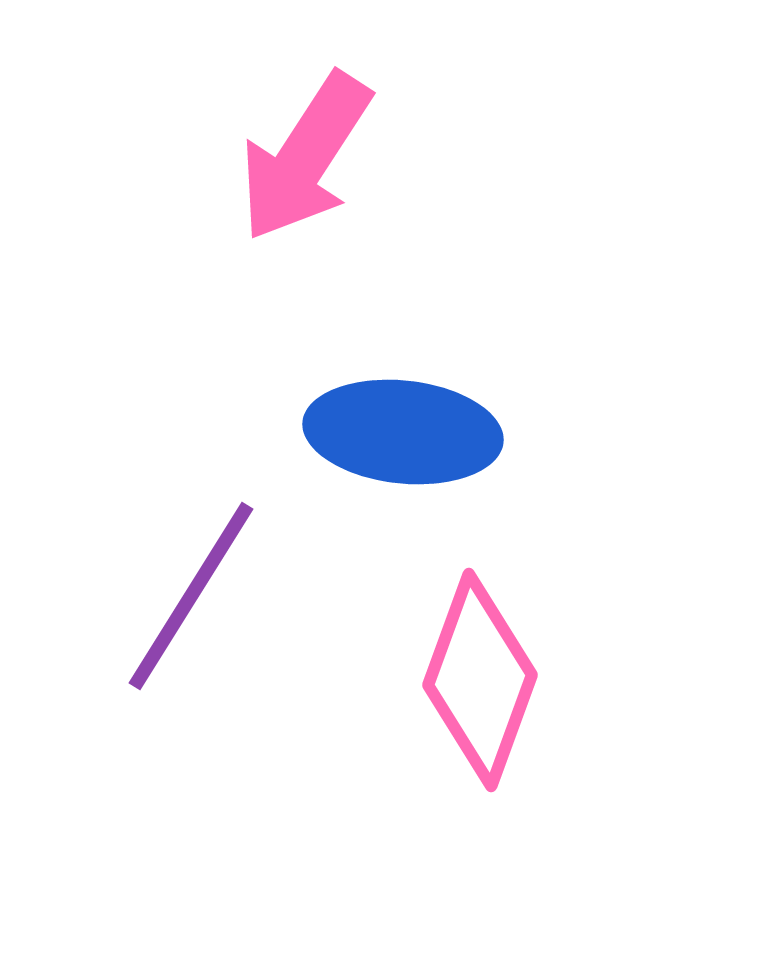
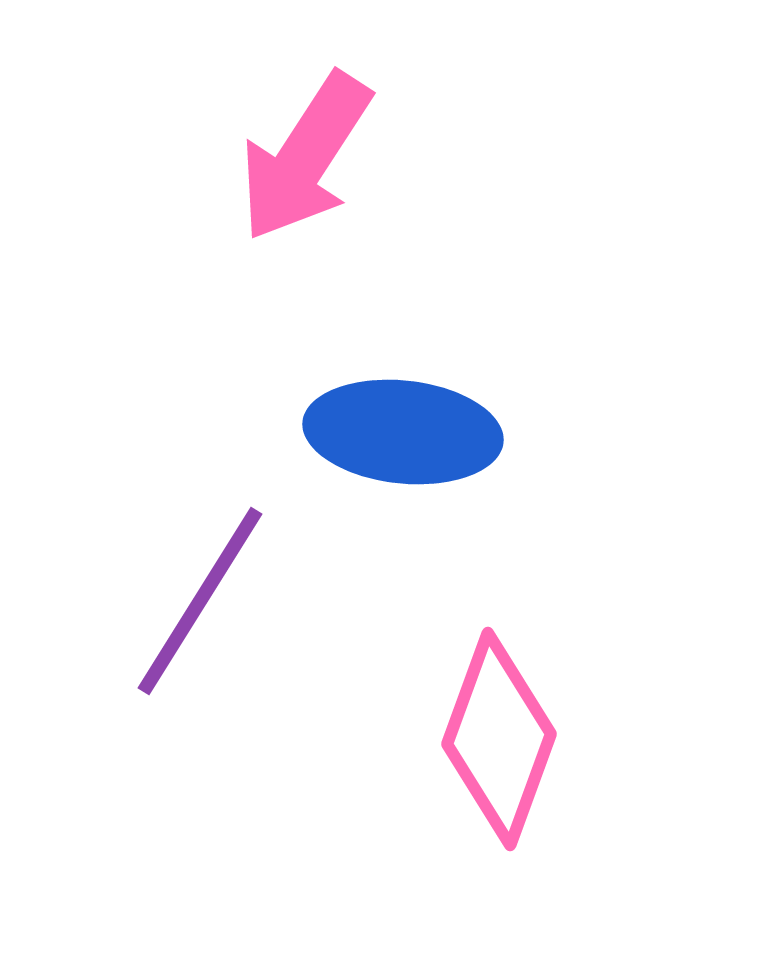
purple line: moved 9 px right, 5 px down
pink diamond: moved 19 px right, 59 px down
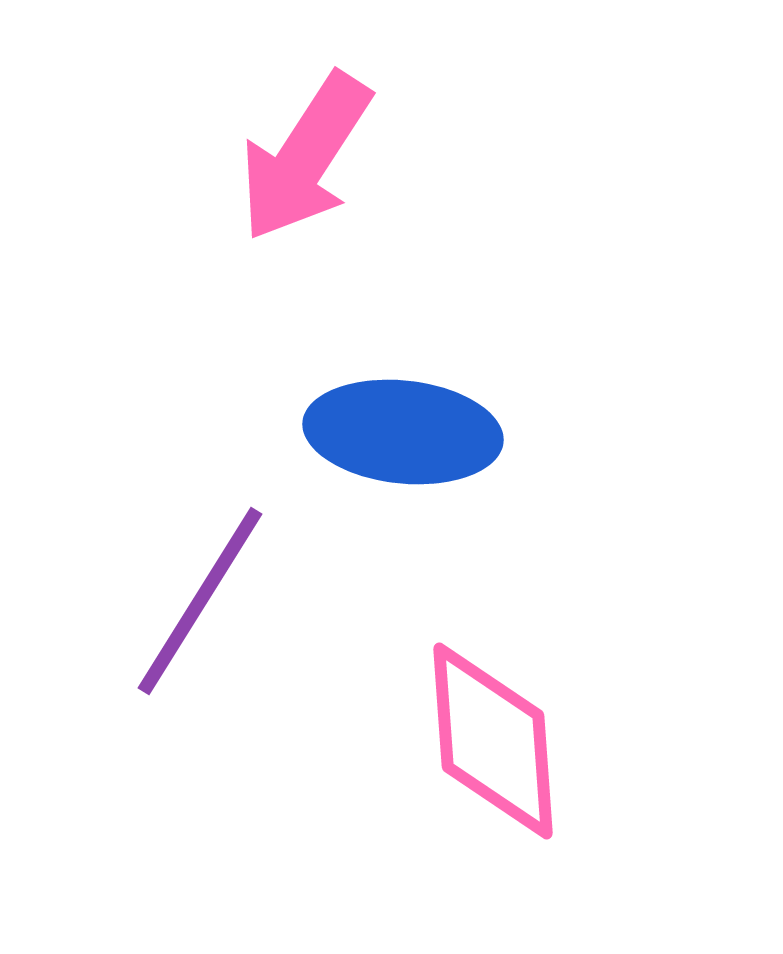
pink diamond: moved 6 px left, 2 px down; rotated 24 degrees counterclockwise
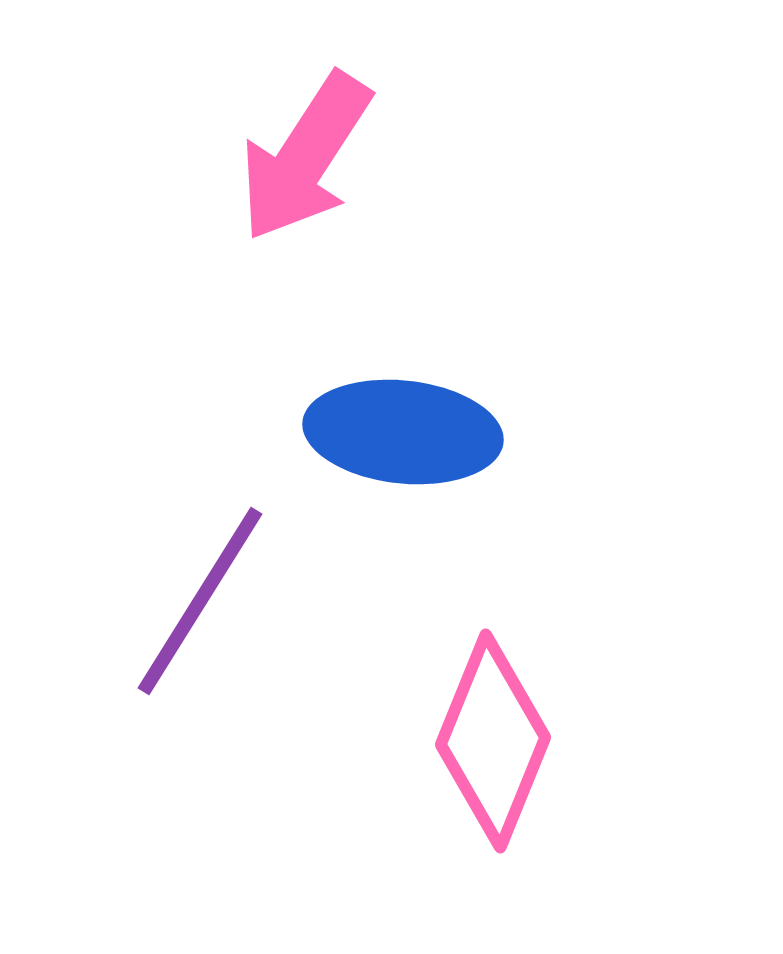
pink diamond: rotated 26 degrees clockwise
